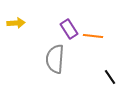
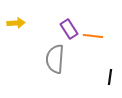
black line: rotated 42 degrees clockwise
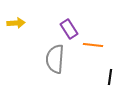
orange line: moved 9 px down
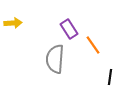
yellow arrow: moved 3 px left
orange line: rotated 48 degrees clockwise
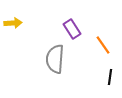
purple rectangle: moved 3 px right
orange line: moved 10 px right
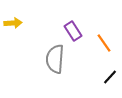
purple rectangle: moved 1 px right, 2 px down
orange line: moved 1 px right, 2 px up
black line: rotated 35 degrees clockwise
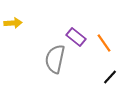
purple rectangle: moved 3 px right, 6 px down; rotated 18 degrees counterclockwise
gray semicircle: rotated 8 degrees clockwise
